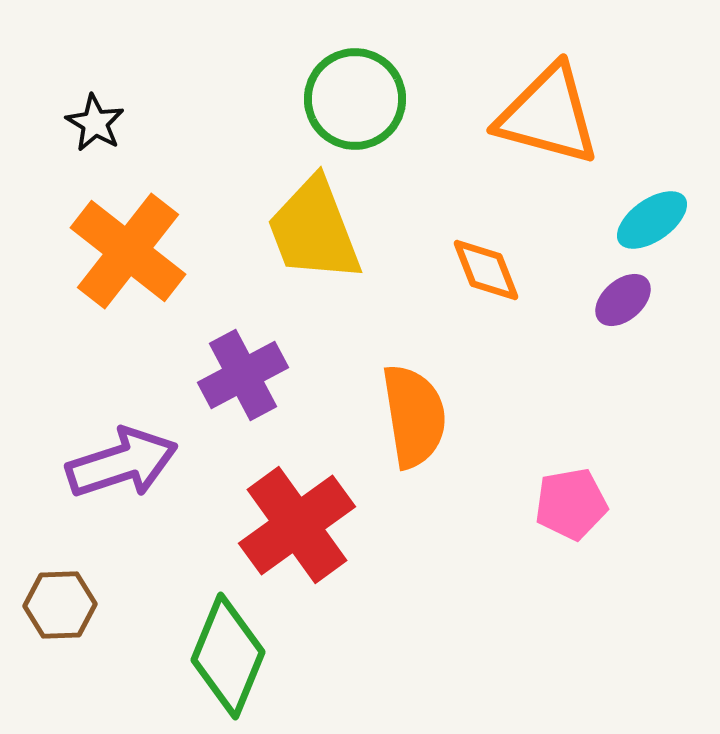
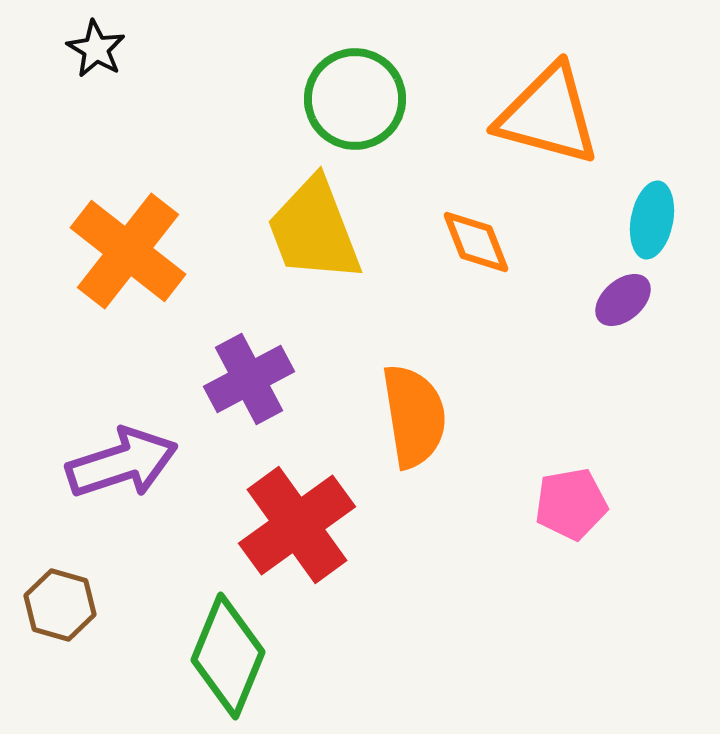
black star: moved 1 px right, 74 px up
cyan ellipse: rotated 44 degrees counterclockwise
orange diamond: moved 10 px left, 28 px up
purple cross: moved 6 px right, 4 px down
brown hexagon: rotated 18 degrees clockwise
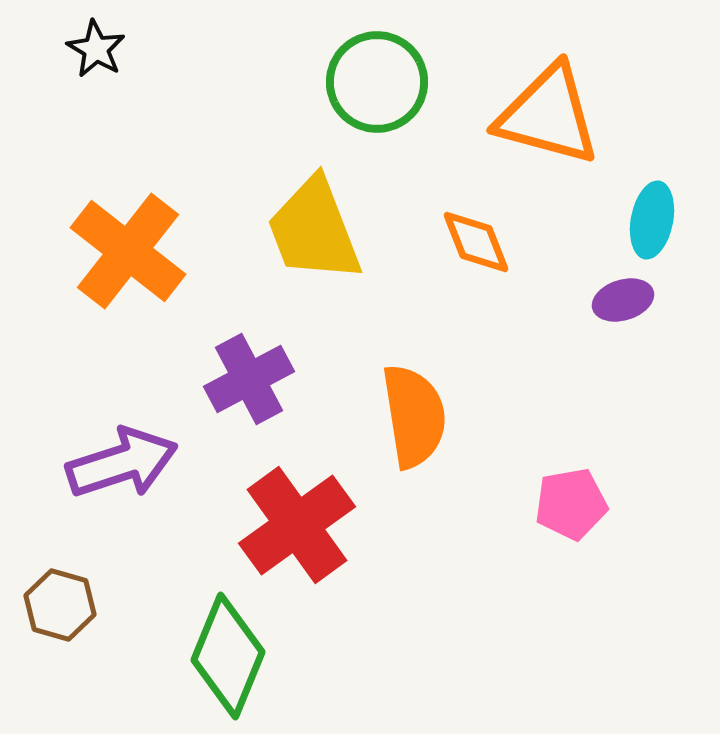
green circle: moved 22 px right, 17 px up
purple ellipse: rotated 24 degrees clockwise
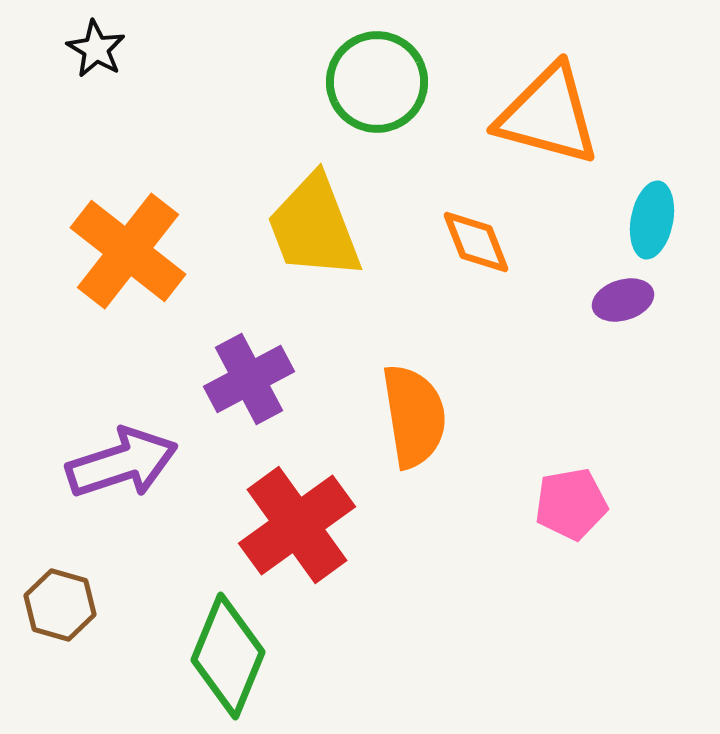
yellow trapezoid: moved 3 px up
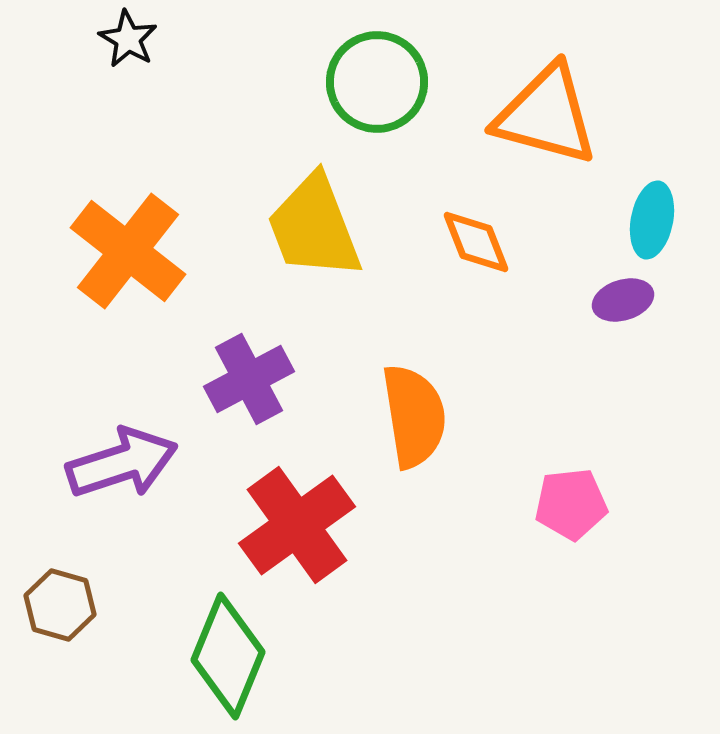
black star: moved 32 px right, 10 px up
orange triangle: moved 2 px left
pink pentagon: rotated 4 degrees clockwise
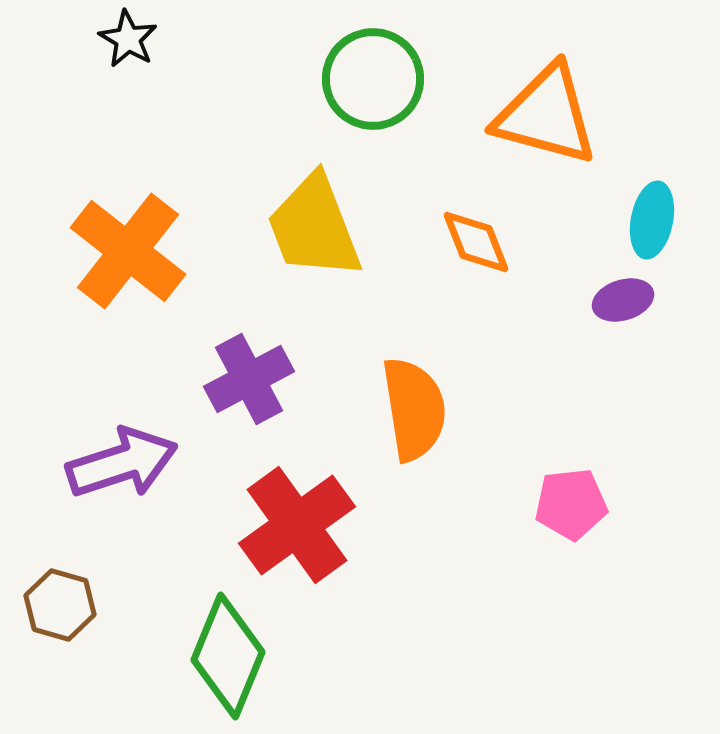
green circle: moved 4 px left, 3 px up
orange semicircle: moved 7 px up
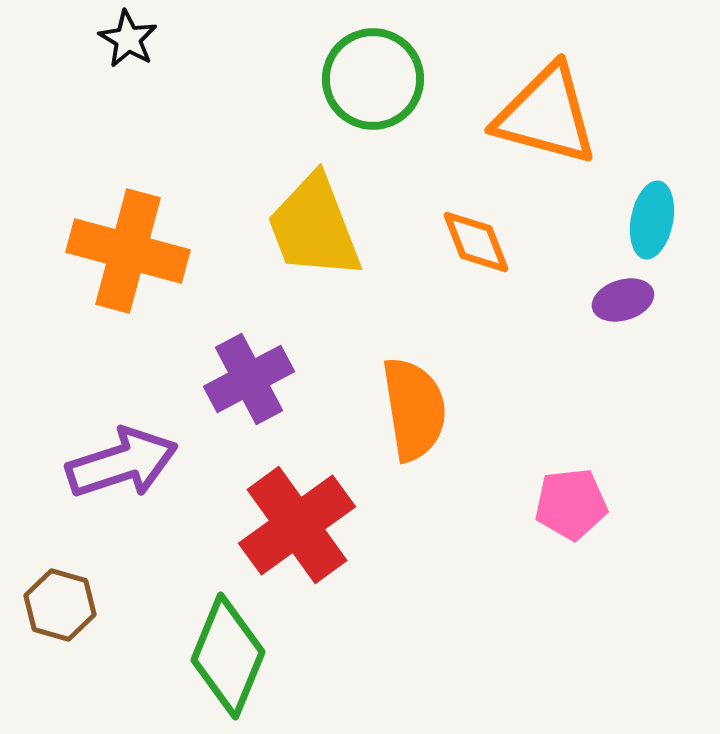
orange cross: rotated 23 degrees counterclockwise
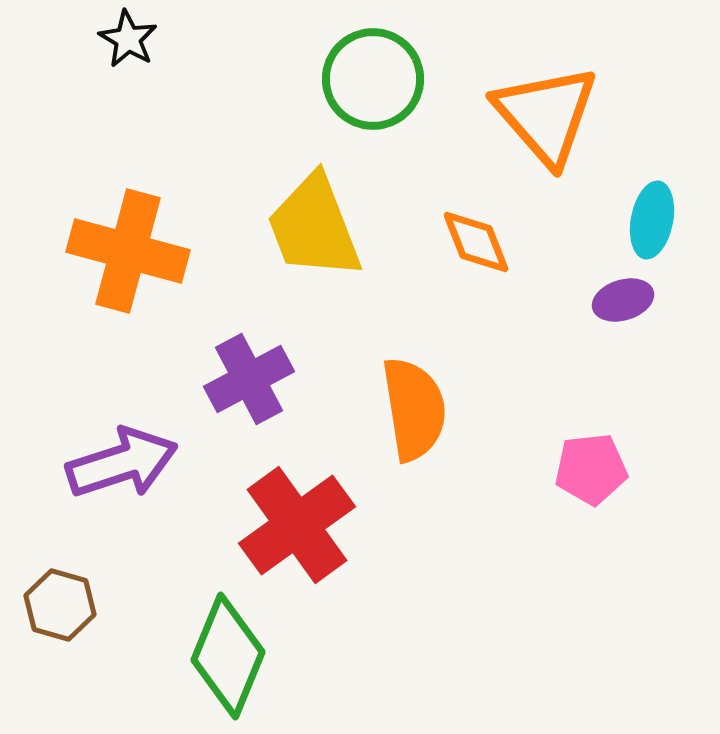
orange triangle: rotated 34 degrees clockwise
pink pentagon: moved 20 px right, 35 px up
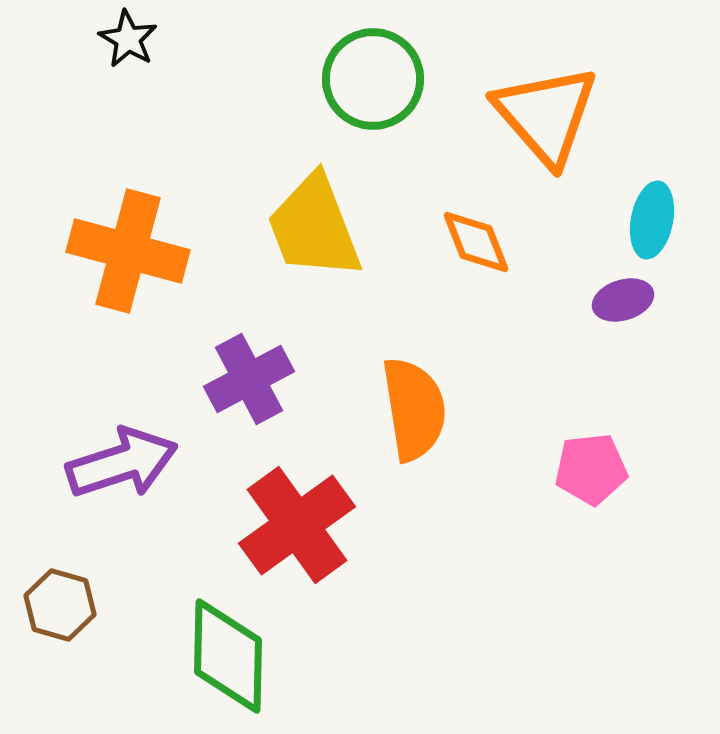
green diamond: rotated 21 degrees counterclockwise
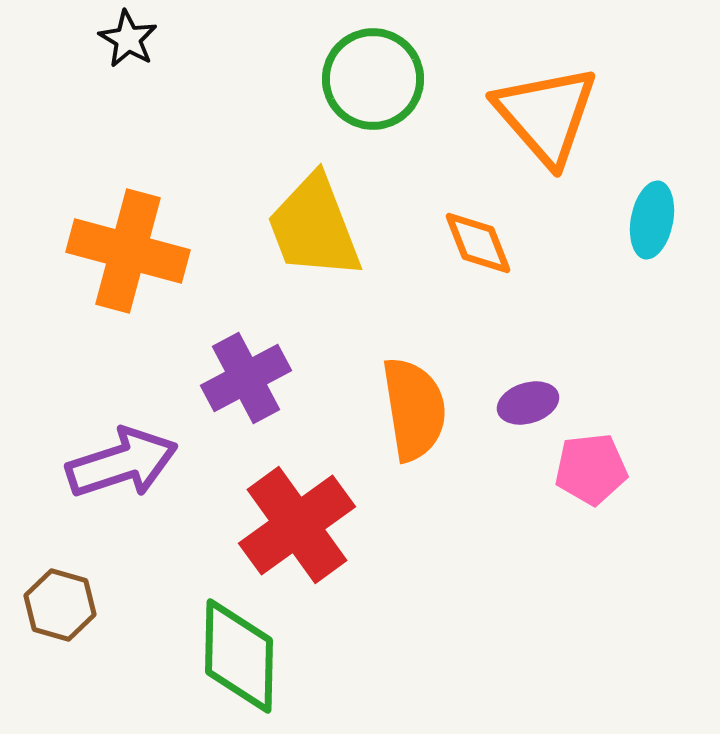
orange diamond: moved 2 px right, 1 px down
purple ellipse: moved 95 px left, 103 px down
purple cross: moved 3 px left, 1 px up
green diamond: moved 11 px right
